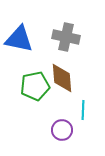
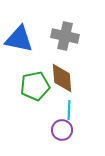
gray cross: moved 1 px left, 1 px up
cyan line: moved 14 px left
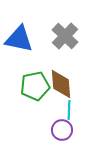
gray cross: rotated 32 degrees clockwise
brown diamond: moved 1 px left, 6 px down
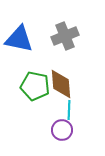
gray cross: rotated 24 degrees clockwise
green pentagon: rotated 24 degrees clockwise
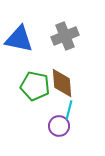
brown diamond: moved 1 px right, 1 px up
cyan line: rotated 12 degrees clockwise
purple circle: moved 3 px left, 4 px up
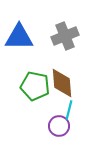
blue triangle: moved 2 px up; rotated 12 degrees counterclockwise
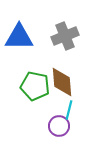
brown diamond: moved 1 px up
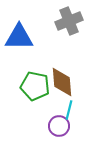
gray cross: moved 4 px right, 15 px up
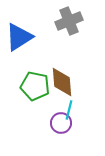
blue triangle: rotated 32 degrees counterclockwise
purple circle: moved 2 px right, 3 px up
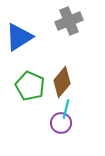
brown diamond: rotated 44 degrees clockwise
green pentagon: moved 5 px left; rotated 12 degrees clockwise
cyan line: moved 3 px left, 1 px up
